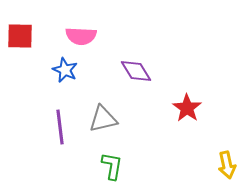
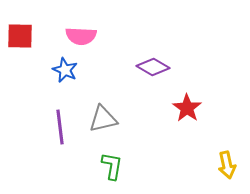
purple diamond: moved 17 px right, 4 px up; rotated 28 degrees counterclockwise
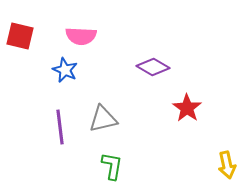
red square: rotated 12 degrees clockwise
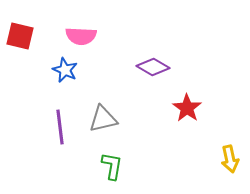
yellow arrow: moved 3 px right, 6 px up
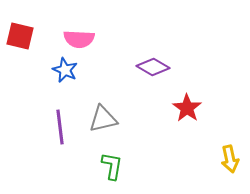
pink semicircle: moved 2 px left, 3 px down
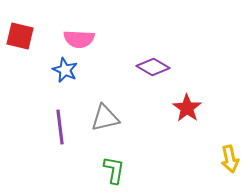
gray triangle: moved 2 px right, 1 px up
green L-shape: moved 2 px right, 4 px down
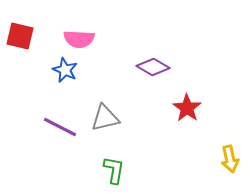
purple line: rotated 56 degrees counterclockwise
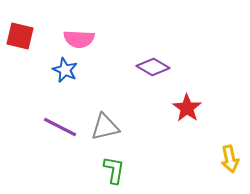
gray triangle: moved 9 px down
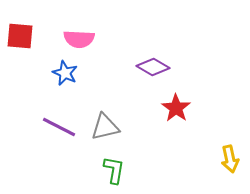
red square: rotated 8 degrees counterclockwise
blue star: moved 3 px down
red star: moved 11 px left
purple line: moved 1 px left
